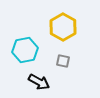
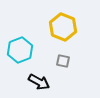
yellow hexagon: rotated 8 degrees counterclockwise
cyan hexagon: moved 5 px left; rotated 10 degrees counterclockwise
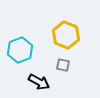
yellow hexagon: moved 3 px right, 8 px down
gray square: moved 4 px down
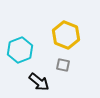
black arrow: rotated 10 degrees clockwise
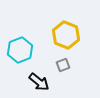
gray square: rotated 32 degrees counterclockwise
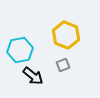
cyan hexagon: rotated 10 degrees clockwise
black arrow: moved 6 px left, 6 px up
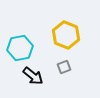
cyan hexagon: moved 2 px up
gray square: moved 1 px right, 2 px down
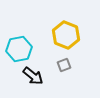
cyan hexagon: moved 1 px left, 1 px down
gray square: moved 2 px up
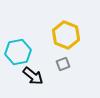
cyan hexagon: moved 1 px left, 3 px down
gray square: moved 1 px left, 1 px up
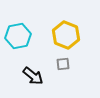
cyan hexagon: moved 16 px up
gray square: rotated 16 degrees clockwise
